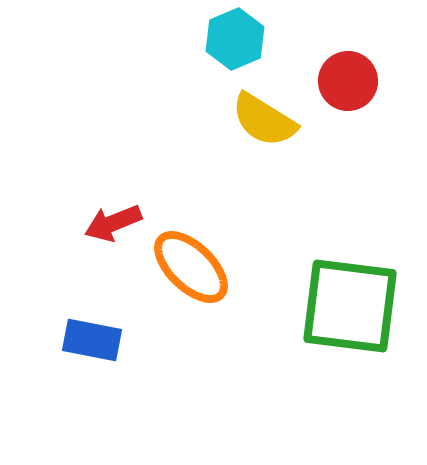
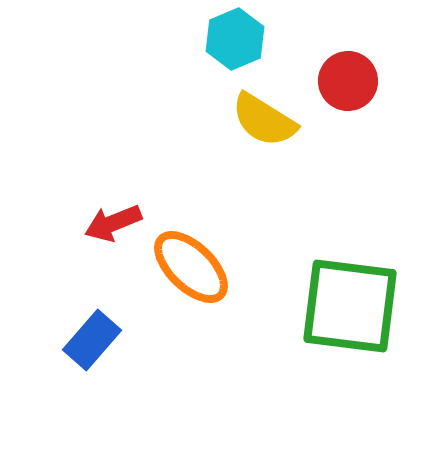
blue rectangle: rotated 60 degrees counterclockwise
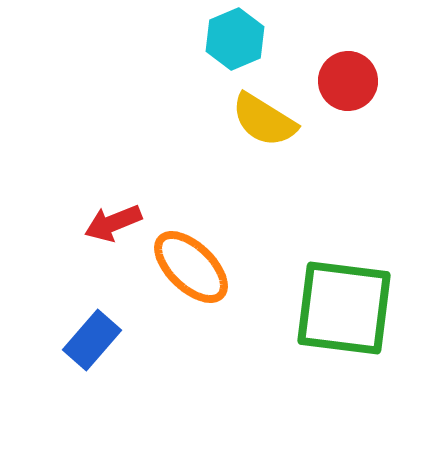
green square: moved 6 px left, 2 px down
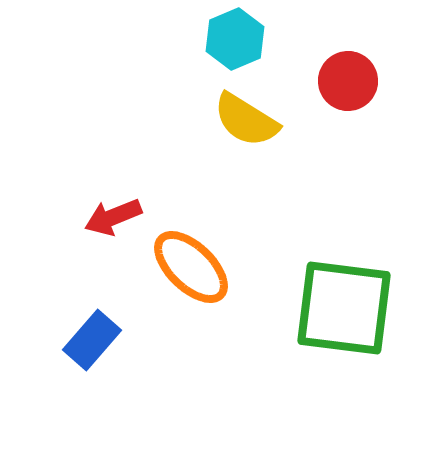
yellow semicircle: moved 18 px left
red arrow: moved 6 px up
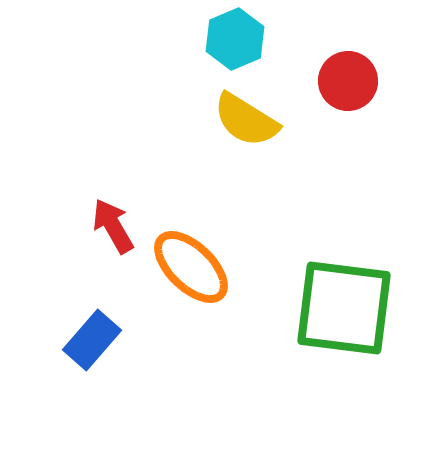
red arrow: moved 9 px down; rotated 82 degrees clockwise
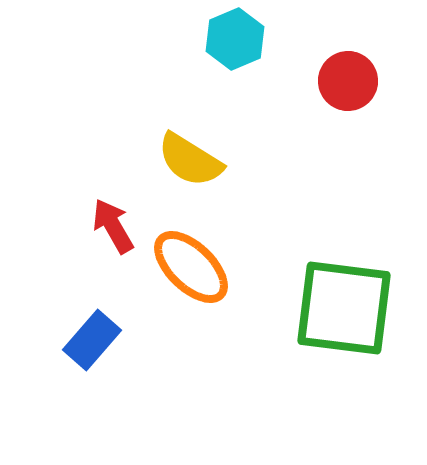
yellow semicircle: moved 56 px left, 40 px down
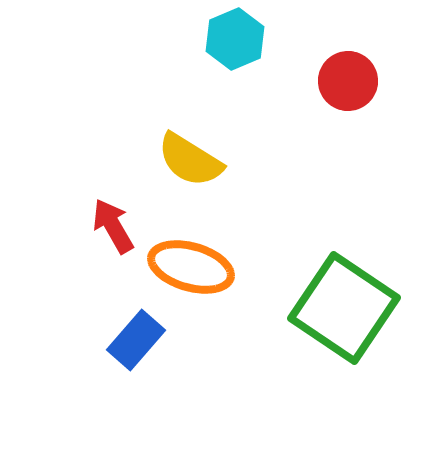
orange ellipse: rotated 28 degrees counterclockwise
green square: rotated 27 degrees clockwise
blue rectangle: moved 44 px right
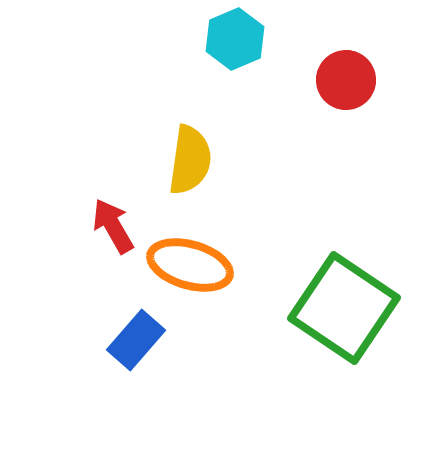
red circle: moved 2 px left, 1 px up
yellow semicircle: rotated 114 degrees counterclockwise
orange ellipse: moved 1 px left, 2 px up
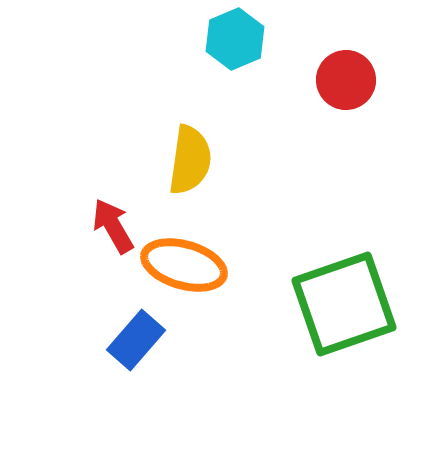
orange ellipse: moved 6 px left
green square: moved 4 px up; rotated 37 degrees clockwise
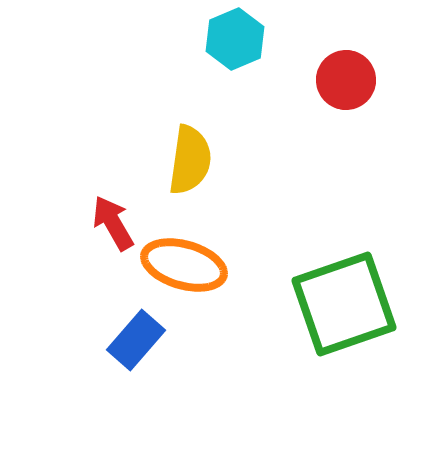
red arrow: moved 3 px up
